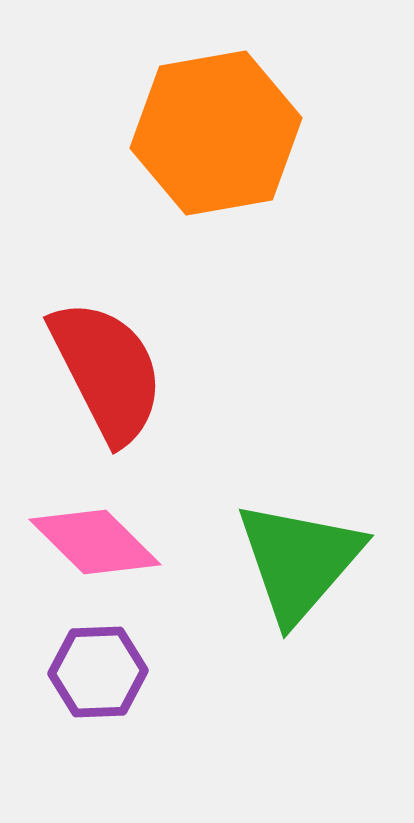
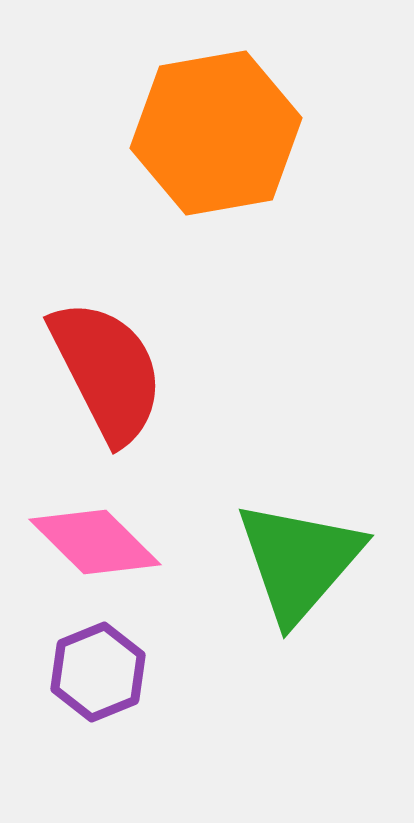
purple hexagon: rotated 20 degrees counterclockwise
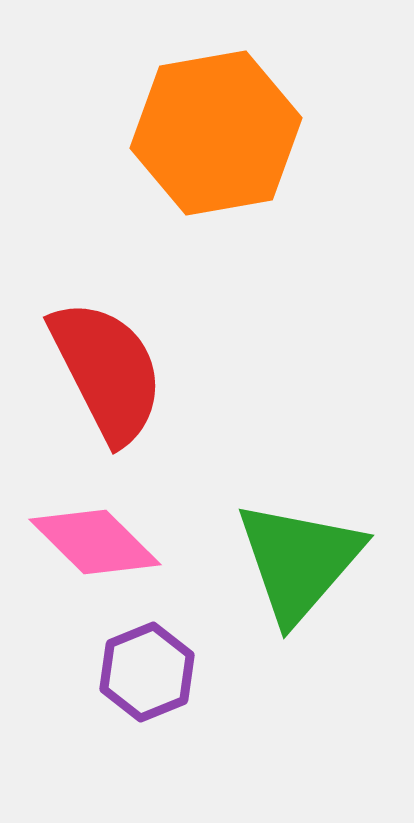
purple hexagon: moved 49 px right
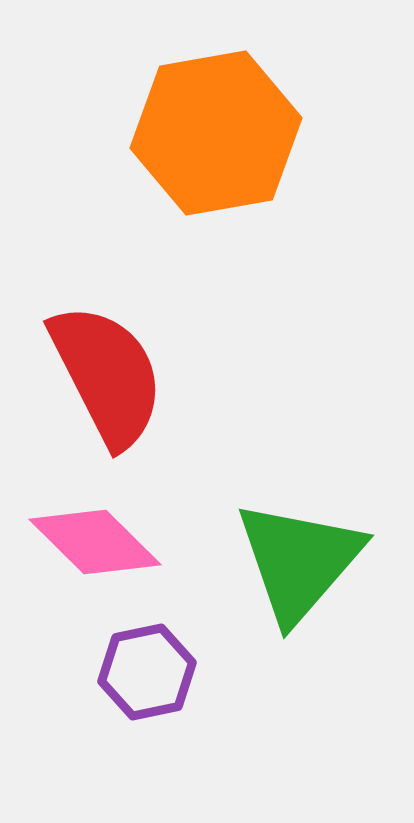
red semicircle: moved 4 px down
purple hexagon: rotated 10 degrees clockwise
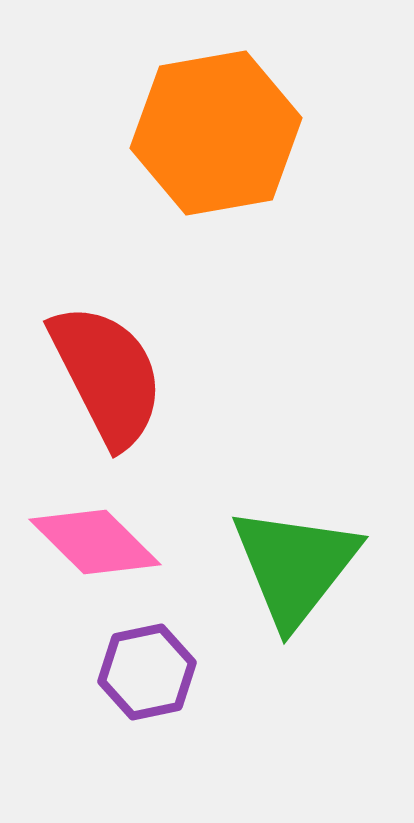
green triangle: moved 4 px left, 5 px down; rotated 3 degrees counterclockwise
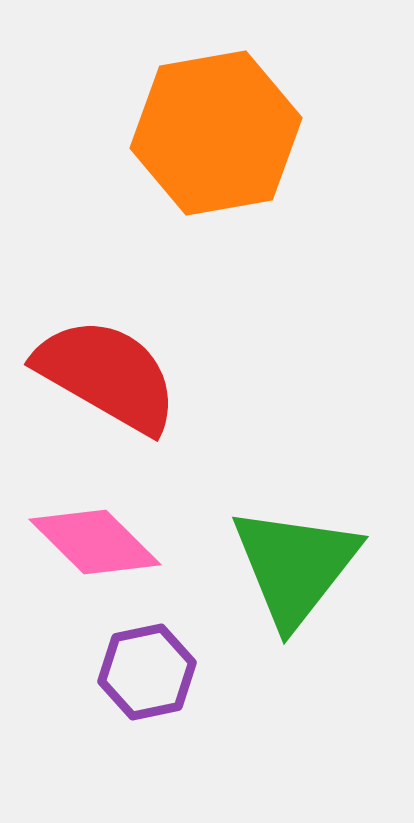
red semicircle: rotated 33 degrees counterclockwise
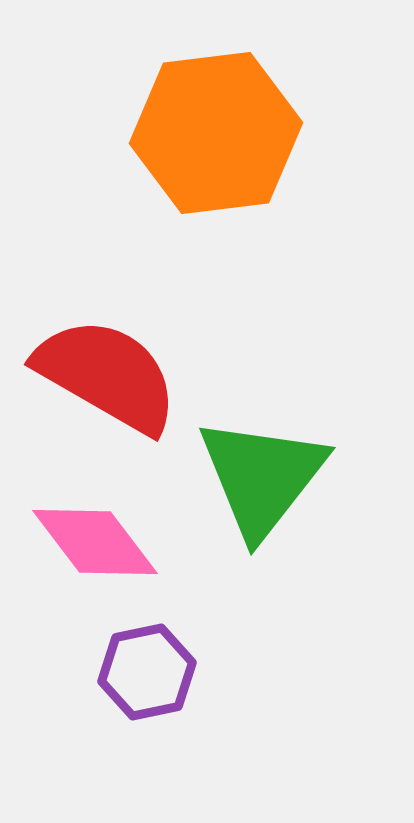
orange hexagon: rotated 3 degrees clockwise
pink diamond: rotated 8 degrees clockwise
green triangle: moved 33 px left, 89 px up
